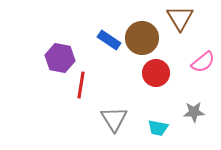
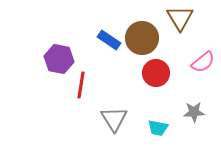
purple hexagon: moved 1 px left, 1 px down
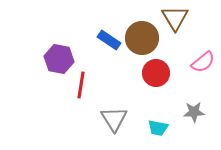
brown triangle: moved 5 px left
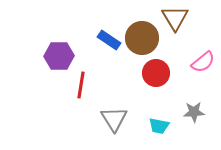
purple hexagon: moved 3 px up; rotated 12 degrees counterclockwise
cyan trapezoid: moved 1 px right, 2 px up
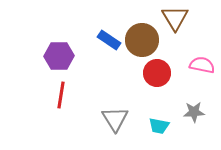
brown circle: moved 2 px down
pink semicircle: moved 1 px left, 3 px down; rotated 130 degrees counterclockwise
red circle: moved 1 px right
red line: moved 20 px left, 10 px down
gray triangle: moved 1 px right
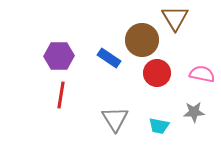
blue rectangle: moved 18 px down
pink semicircle: moved 9 px down
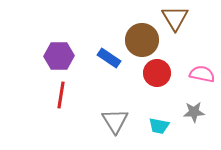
gray triangle: moved 2 px down
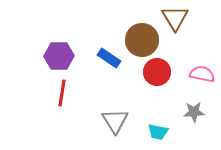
red circle: moved 1 px up
red line: moved 1 px right, 2 px up
cyan trapezoid: moved 1 px left, 6 px down
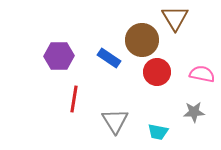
red line: moved 12 px right, 6 px down
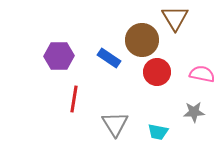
gray triangle: moved 3 px down
